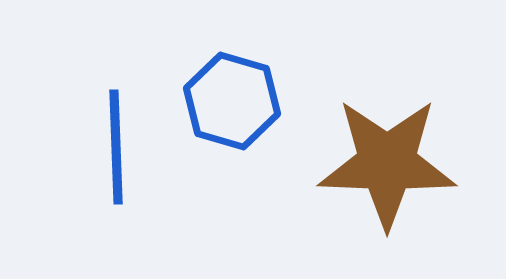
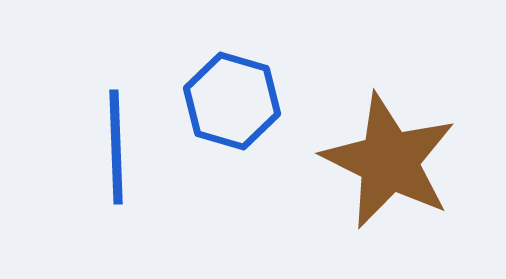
brown star: moved 2 px right, 2 px up; rotated 24 degrees clockwise
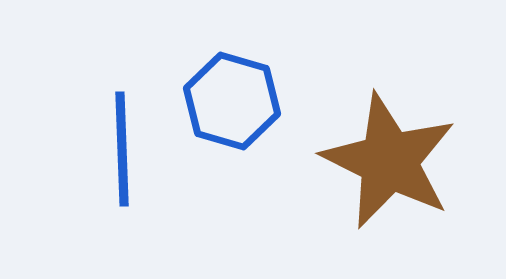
blue line: moved 6 px right, 2 px down
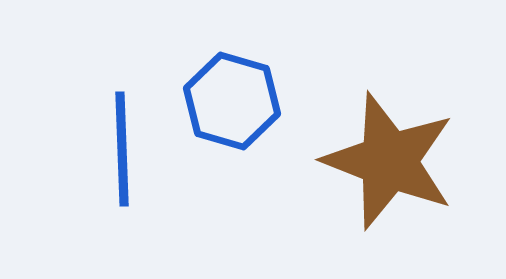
brown star: rotated 5 degrees counterclockwise
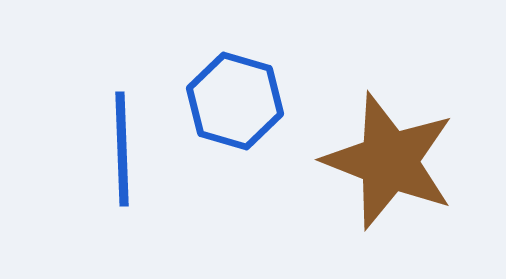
blue hexagon: moved 3 px right
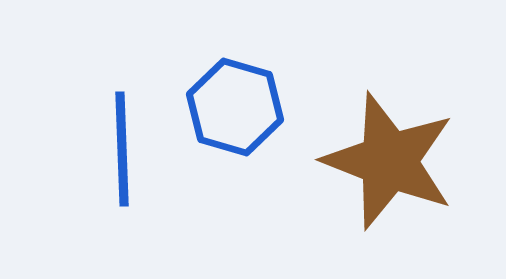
blue hexagon: moved 6 px down
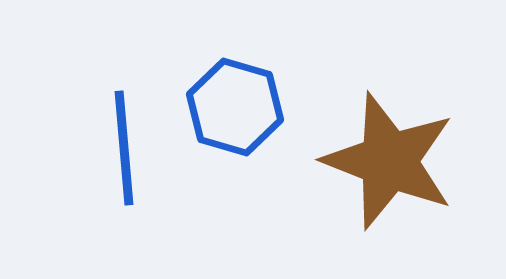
blue line: moved 2 px right, 1 px up; rotated 3 degrees counterclockwise
